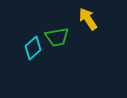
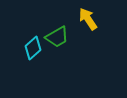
green trapezoid: rotated 20 degrees counterclockwise
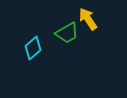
green trapezoid: moved 10 px right, 4 px up
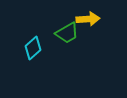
yellow arrow: rotated 120 degrees clockwise
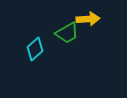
cyan diamond: moved 2 px right, 1 px down
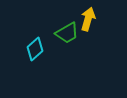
yellow arrow: rotated 70 degrees counterclockwise
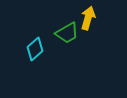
yellow arrow: moved 1 px up
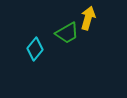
cyan diamond: rotated 10 degrees counterclockwise
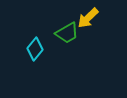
yellow arrow: rotated 150 degrees counterclockwise
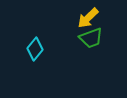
green trapezoid: moved 24 px right, 5 px down; rotated 10 degrees clockwise
